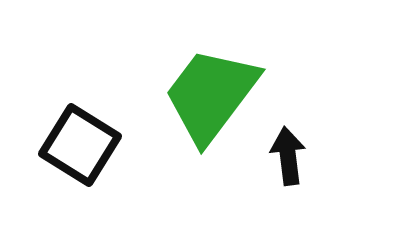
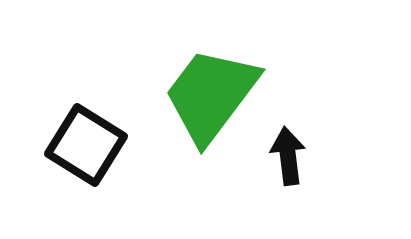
black square: moved 6 px right
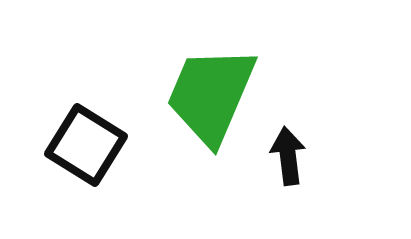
green trapezoid: rotated 14 degrees counterclockwise
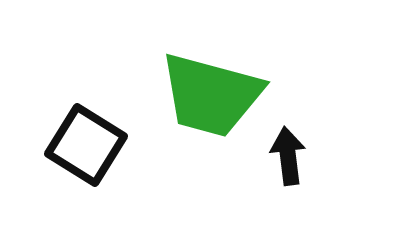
green trapezoid: rotated 98 degrees counterclockwise
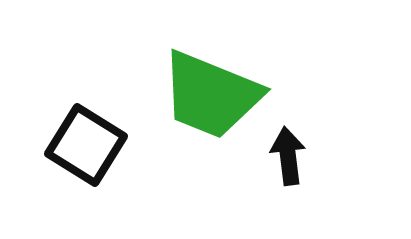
green trapezoid: rotated 7 degrees clockwise
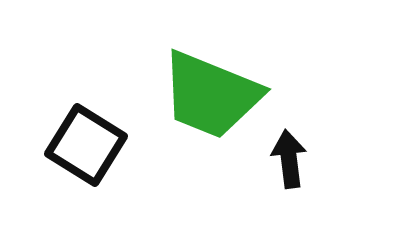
black arrow: moved 1 px right, 3 px down
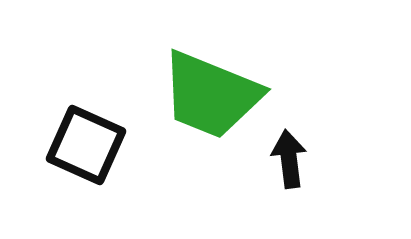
black square: rotated 8 degrees counterclockwise
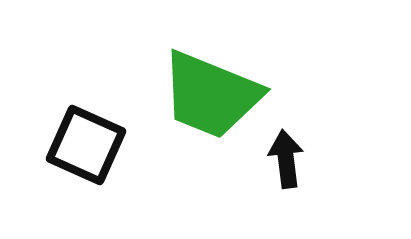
black arrow: moved 3 px left
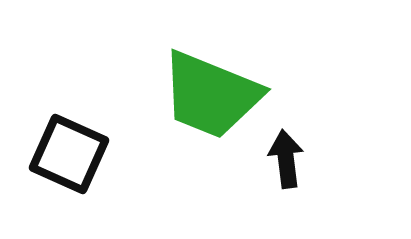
black square: moved 17 px left, 9 px down
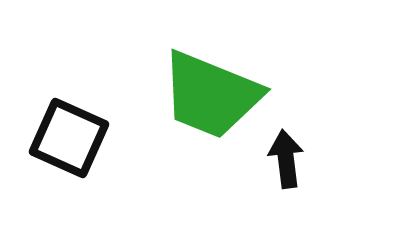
black square: moved 16 px up
